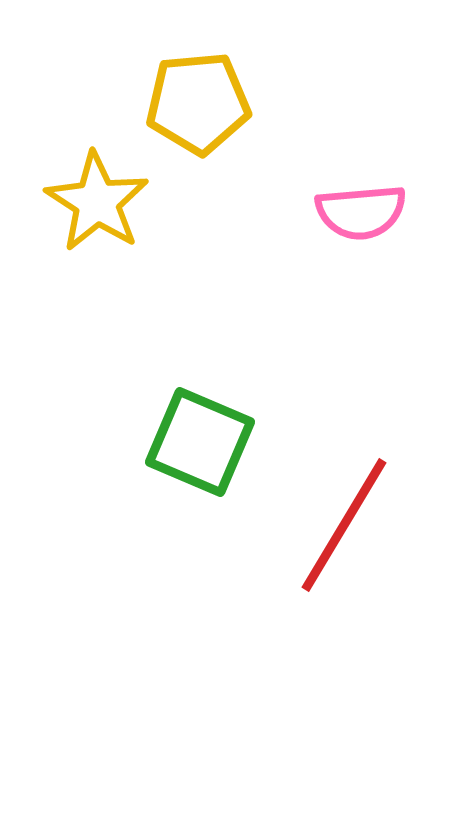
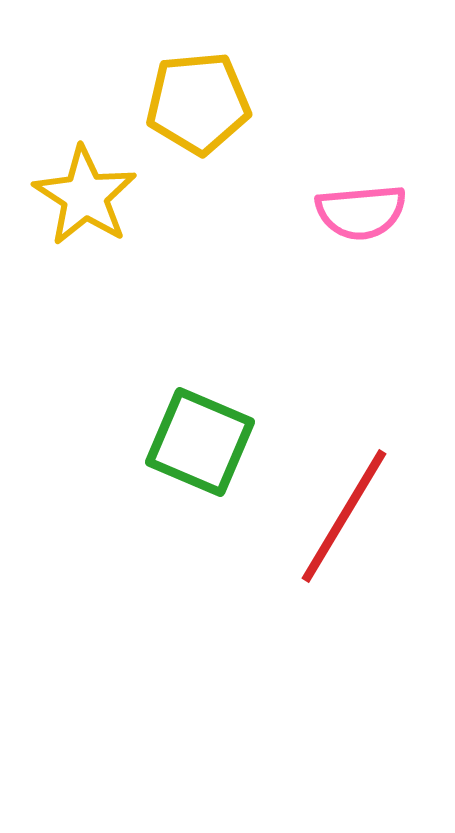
yellow star: moved 12 px left, 6 px up
red line: moved 9 px up
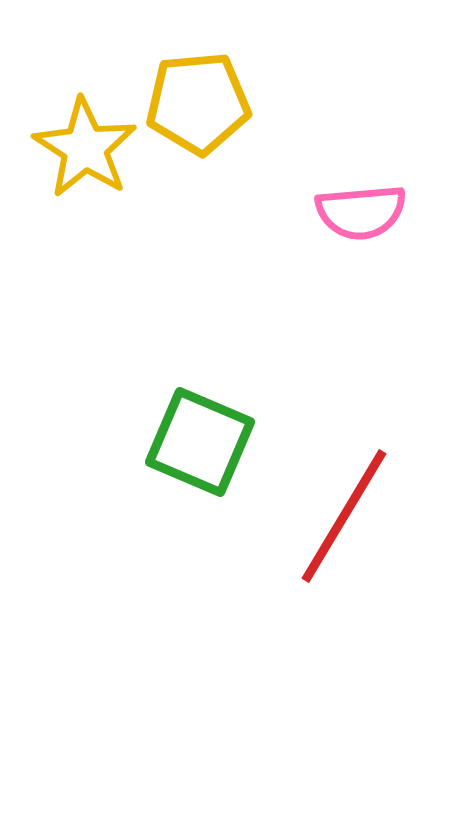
yellow star: moved 48 px up
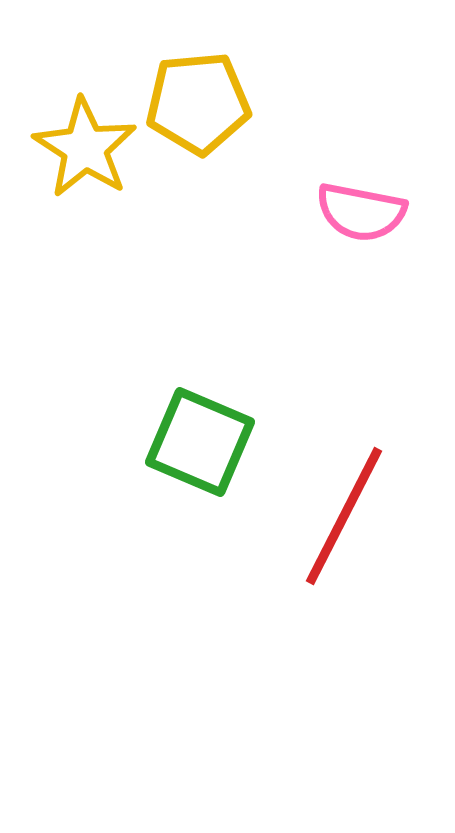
pink semicircle: rotated 16 degrees clockwise
red line: rotated 4 degrees counterclockwise
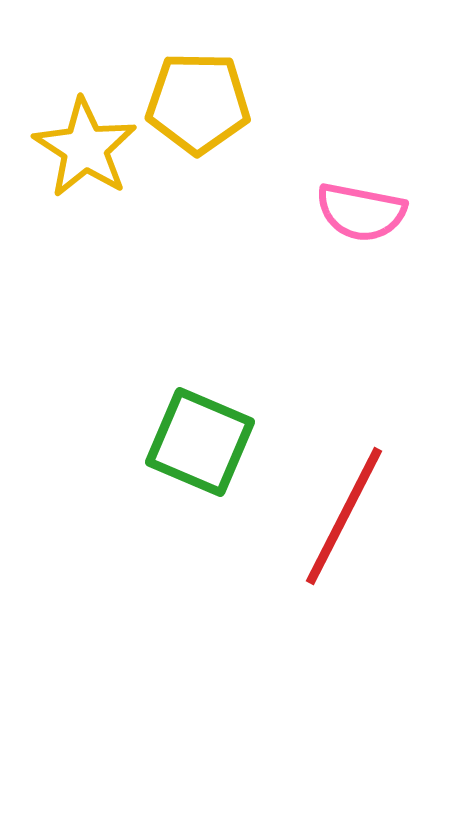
yellow pentagon: rotated 6 degrees clockwise
